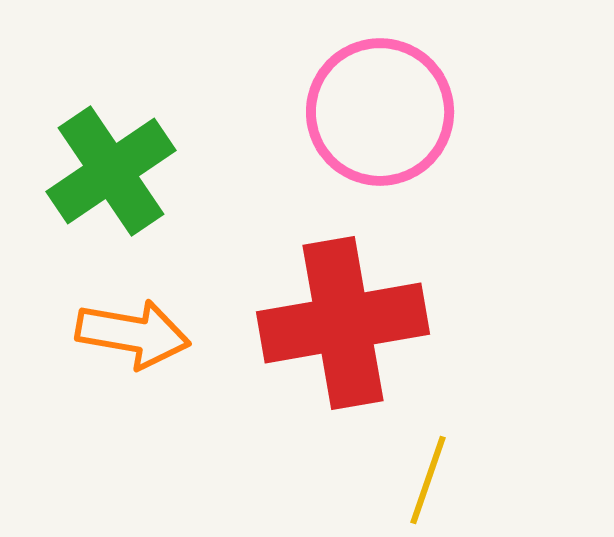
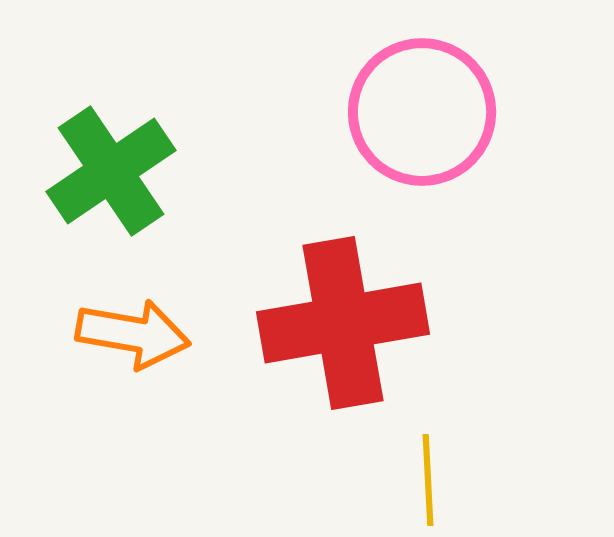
pink circle: moved 42 px right
yellow line: rotated 22 degrees counterclockwise
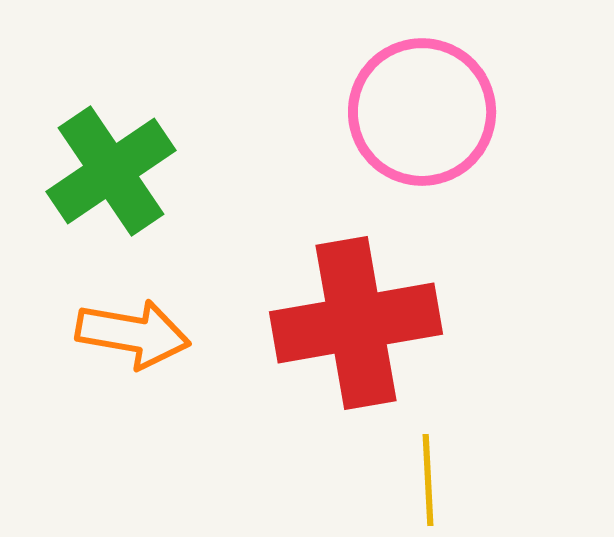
red cross: moved 13 px right
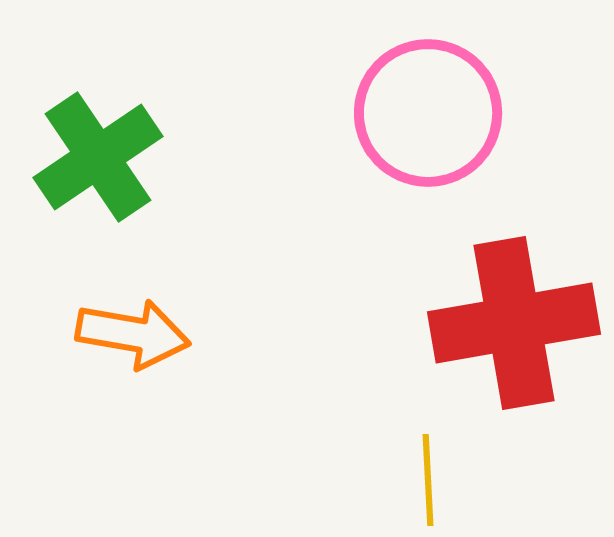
pink circle: moved 6 px right, 1 px down
green cross: moved 13 px left, 14 px up
red cross: moved 158 px right
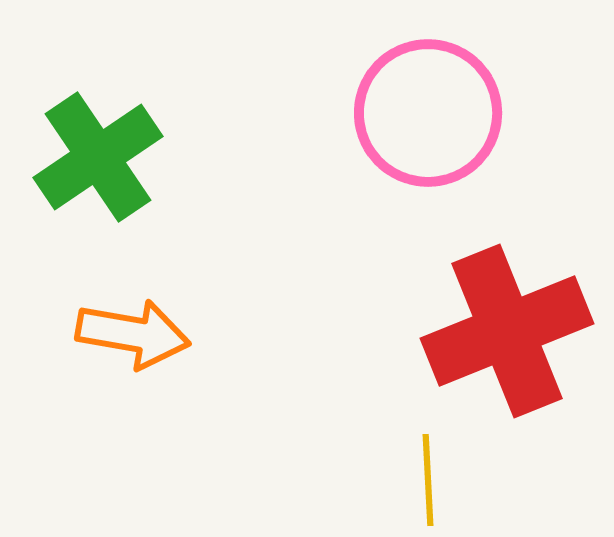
red cross: moved 7 px left, 8 px down; rotated 12 degrees counterclockwise
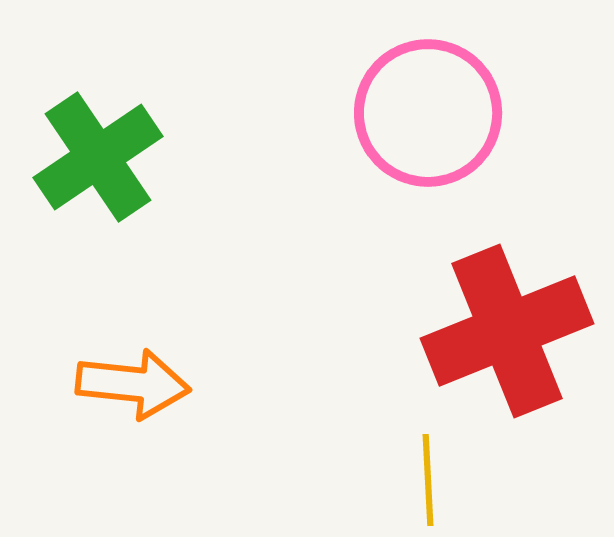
orange arrow: moved 50 px down; rotated 4 degrees counterclockwise
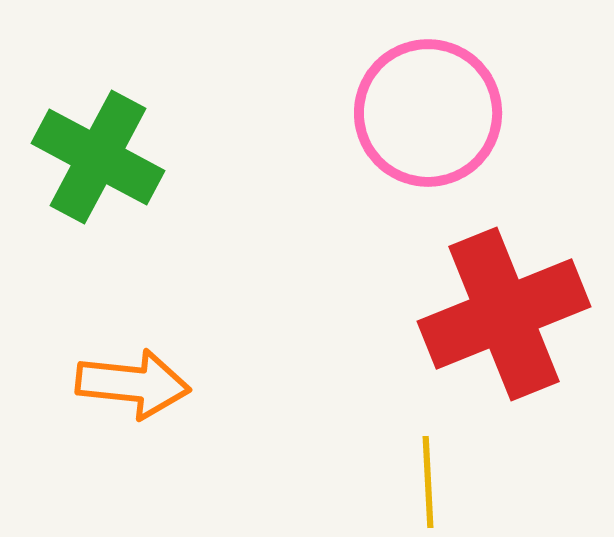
green cross: rotated 28 degrees counterclockwise
red cross: moved 3 px left, 17 px up
yellow line: moved 2 px down
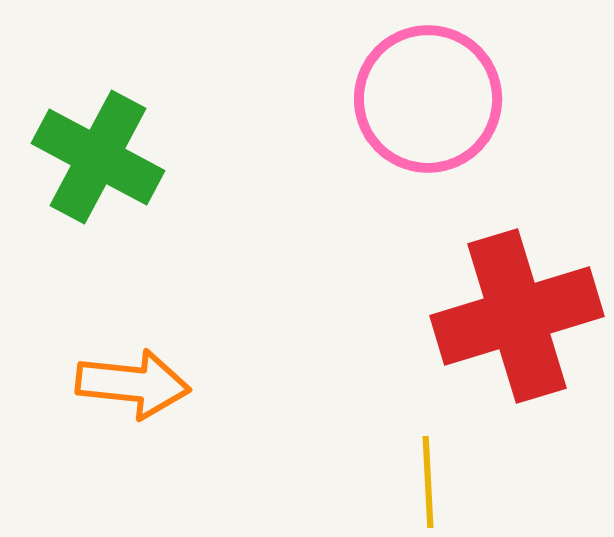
pink circle: moved 14 px up
red cross: moved 13 px right, 2 px down; rotated 5 degrees clockwise
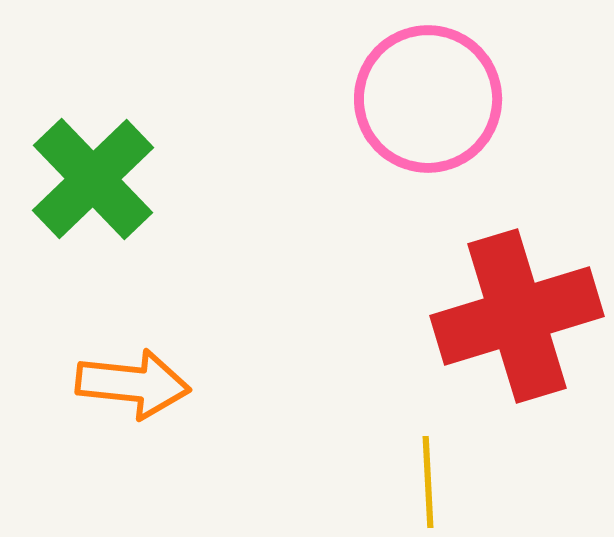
green cross: moved 5 px left, 22 px down; rotated 18 degrees clockwise
